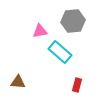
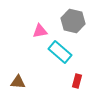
gray hexagon: rotated 20 degrees clockwise
red rectangle: moved 4 px up
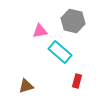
brown triangle: moved 8 px right, 4 px down; rotated 21 degrees counterclockwise
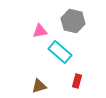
brown triangle: moved 13 px right
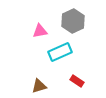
gray hexagon: rotated 20 degrees clockwise
cyan rectangle: rotated 65 degrees counterclockwise
red rectangle: rotated 72 degrees counterclockwise
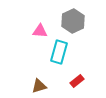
pink triangle: rotated 14 degrees clockwise
cyan rectangle: moved 1 px left; rotated 50 degrees counterclockwise
red rectangle: rotated 72 degrees counterclockwise
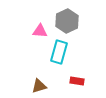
gray hexagon: moved 6 px left
red rectangle: rotated 48 degrees clockwise
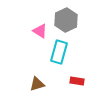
gray hexagon: moved 1 px left, 1 px up
pink triangle: rotated 28 degrees clockwise
brown triangle: moved 2 px left, 2 px up
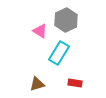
cyan rectangle: moved 1 px down; rotated 15 degrees clockwise
red rectangle: moved 2 px left, 2 px down
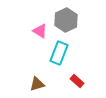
cyan rectangle: rotated 10 degrees counterclockwise
red rectangle: moved 2 px right, 2 px up; rotated 32 degrees clockwise
